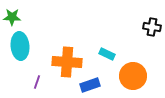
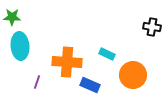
orange circle: moved 1 px up
blue rectangle: rotated 42 degrees clockwise
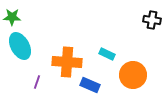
black cross: moved 7 px up
cyan ellipse: rotated 24 degrees counterclockwise
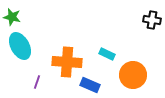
green star: rotated 12 degrees clockwise
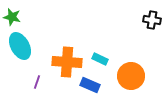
cyan rectangle: moved 7 px left, 5 px down
orange circle: moved 2 px left, 1 px down
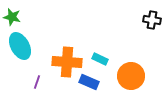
blue rectangle: moved 1 px left, 3 px up
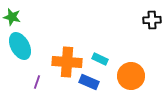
black cross: rotated 12 degrees counterclockwise
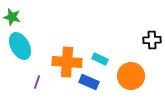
black cross: moved 20 px down
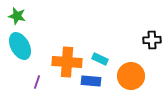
green star: moved 5 px right, 1 px up
blue rectangle: moved 2 px right, 1 px up; rotated 18 degrees counterclockwise
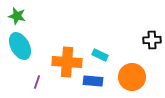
cyan rectangle: moved 4 px up
orange circle: moved 1 px right, 1 px down
blue rectangle: moved 2 px right
